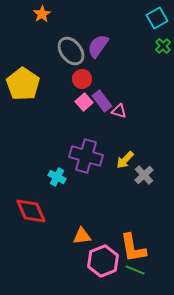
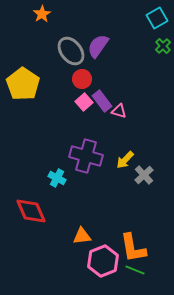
cyan cross: moved 1 px down
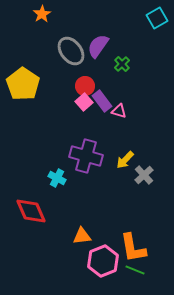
green cross: moved 41 px left, 18 px down
red circle: moved 3 px right, 7 px down
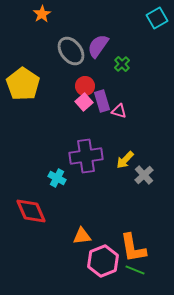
purple rectangle: rotated 20 degrees clockwise
purple cross: rotated 24 degrees counterclockwise
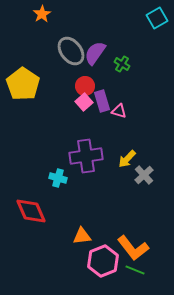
purple semicircle: moved 3 px left, 7 px down
green cross: rotated 14 degrees counterclockwise
yellow arrow: moved 2 px right, 1 px up
cyan cross: moved 1 px right; rotated 12 degrees counterclockwise
orange L-shape: rotated 28 degrees counterclockwise
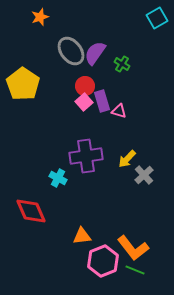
orange star: moved 2 px left, 3 px down; rotated 12 degrees clockwise
cyan cross: rotated 12 degrees clockwise
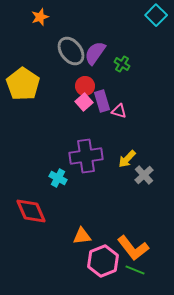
cyan square: moved 1 px left, 3 px up; rotated 15 degrees counterclockwise
